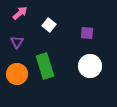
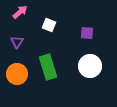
pink arrow: moved 1 px up
white square: rotated 16 degrees counterclockwise
green rectangle: moved 3 px right, 1 px down
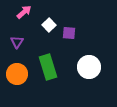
pink arrow: moved 4 px right
white square: rotated 24 degrees clockwise
purple square: moved 18 px left
white circle: moved 1 px left, 1 px down
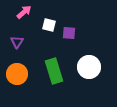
white square: rotated 32 degrees counterclockwise
green rectangle: moved 6 px right, 4 px down
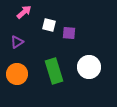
purple triangle: rotated 24 degrees clockwise
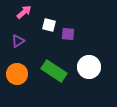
purple square: moved 1 px left, 1 px down
purple triangle: moved 1 px right, 1 px up
green rectangle: rotated 40 degrees counterclockwise
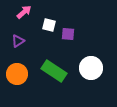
white circle: moved 2 px right, 1 px down
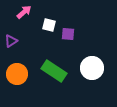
purple triangle: moved 7 px left
white circle: moved 1 px right
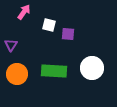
pink arrow: rotated 14 degrees counterclockwise
purple triangle: moved 4 px down; rotated 24 degrees counterclockwise
green rectangle: rotated 30 degrees counterclockwise
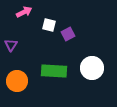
pink arrow: rotated 28 degrees clockwise
purple square: rotated 32 degrees counterclockwise
orange circle: moved 7 px down
